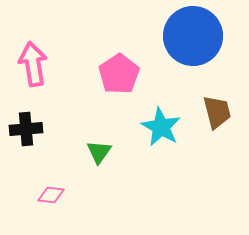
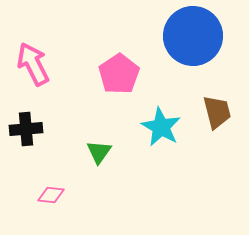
pink arrow: rotated 18 degrees counterclockwise
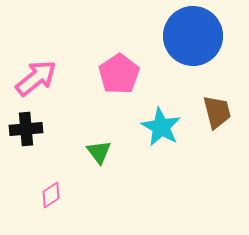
pink arrow: moved 3 px right, 14 px down; rotated 78 degrees clockwise
green triangle: rotated 12 degrees counterclockwise
pink diamond: rotated 40 degrees counterclockwise
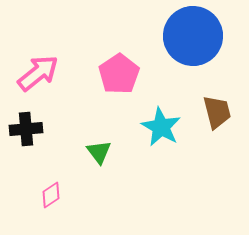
pink arrow: moved 2 px right, 5 px up
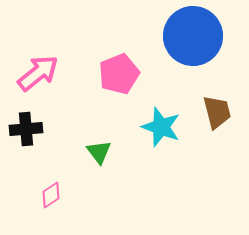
pink pentagon: rotated 12 degrees clockwise
cyan star: rotated 9 degrees counterclockwise
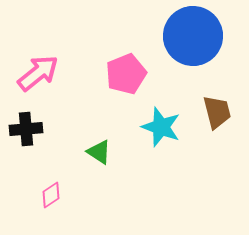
pink pentagon: moved 7 px right
green triangle: rotated 20 degrees counterclockwise
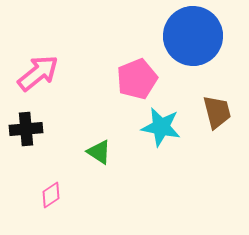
pink pentagon: moved 11 px right, 5 px down
cyan star: rotated 9 degrees counterclockwise
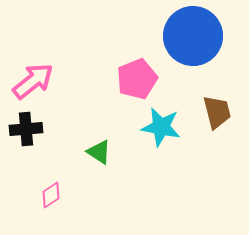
pink arrow: moved 5 px left, 8 px down
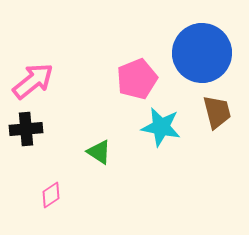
blue circle: moved 9 px right, 17 px down
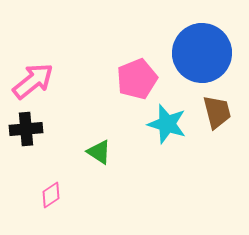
cyan star: moved 6 px right, 3 px up; rotated 6 degrees clockwise
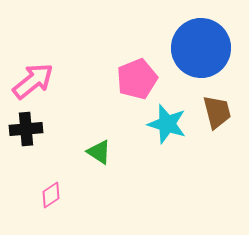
blue circle: moved 1 px left, 5 px up
